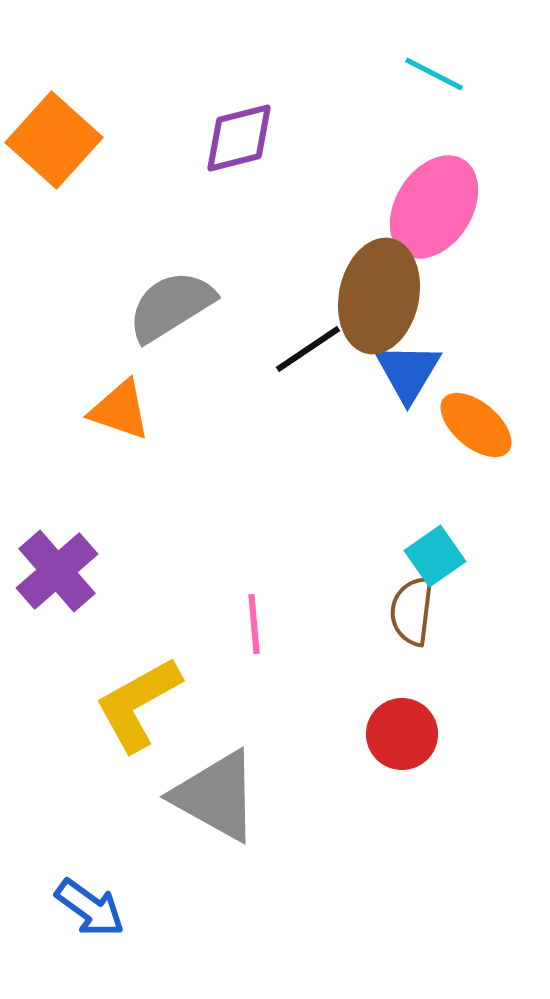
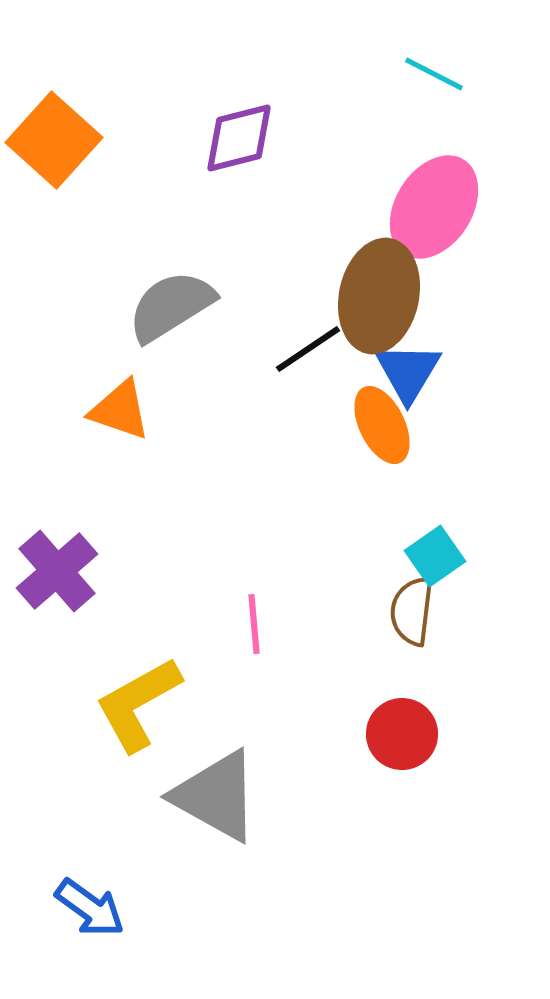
orange ellipse: moved 94 px left; rotated 24 degrees clockwise
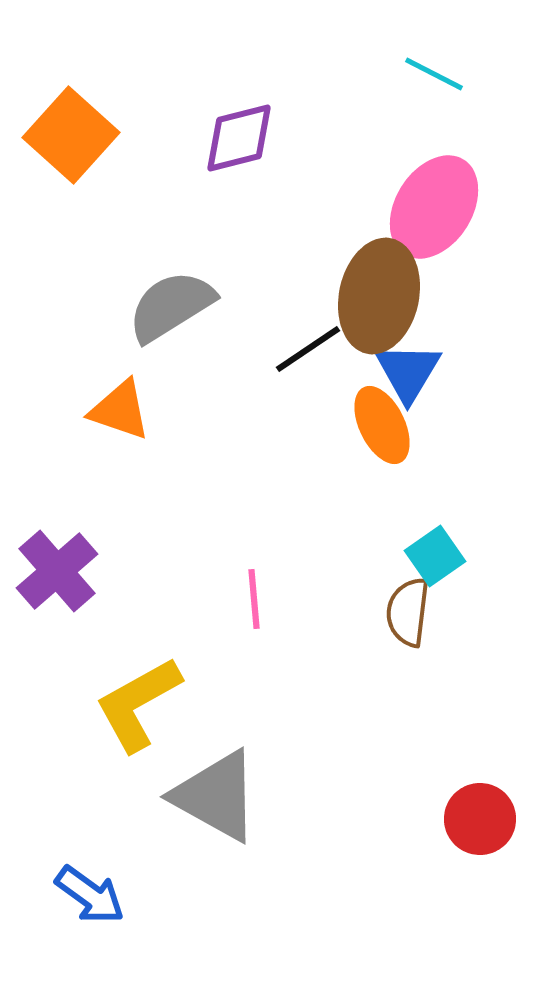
orange square: moved 17 px right, 5 px up
brown semicircle: moved 4 px left, 1 px down
pink line: moved 25 px up
red circle: moved 78 px right, 85 px down
blue arrow: moved 13 px up
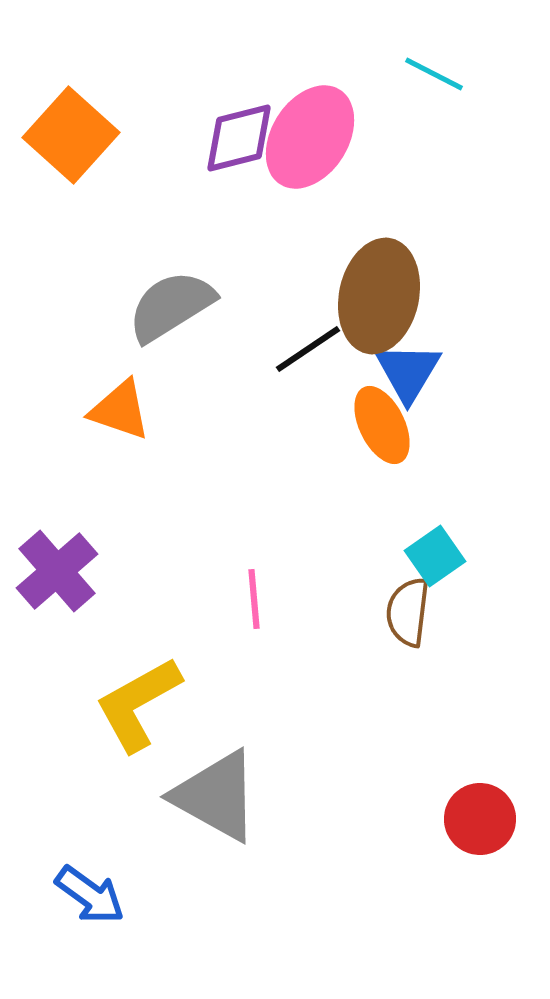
pink ellipse: moved 124 px left, 70 px up
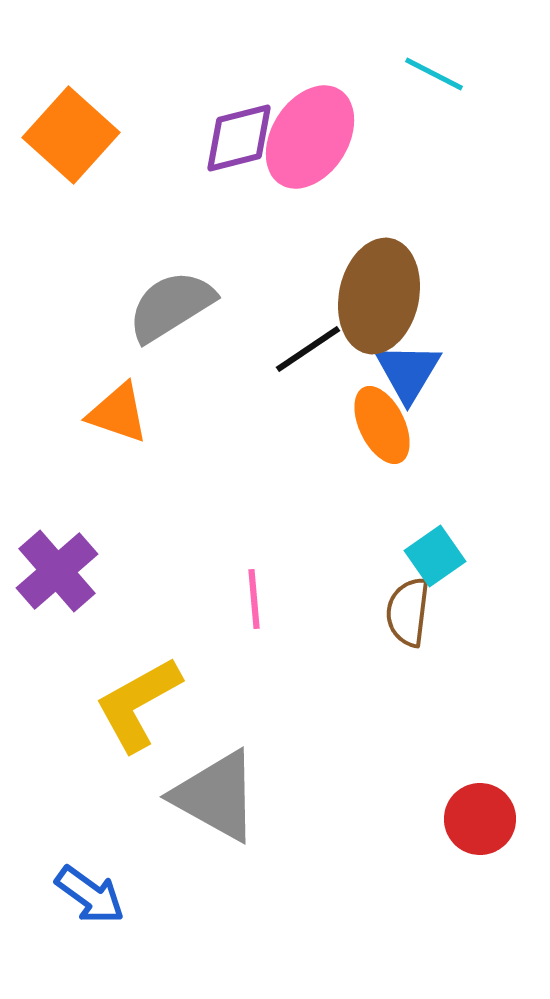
orange triangle: moved 2 px left, 3 px down
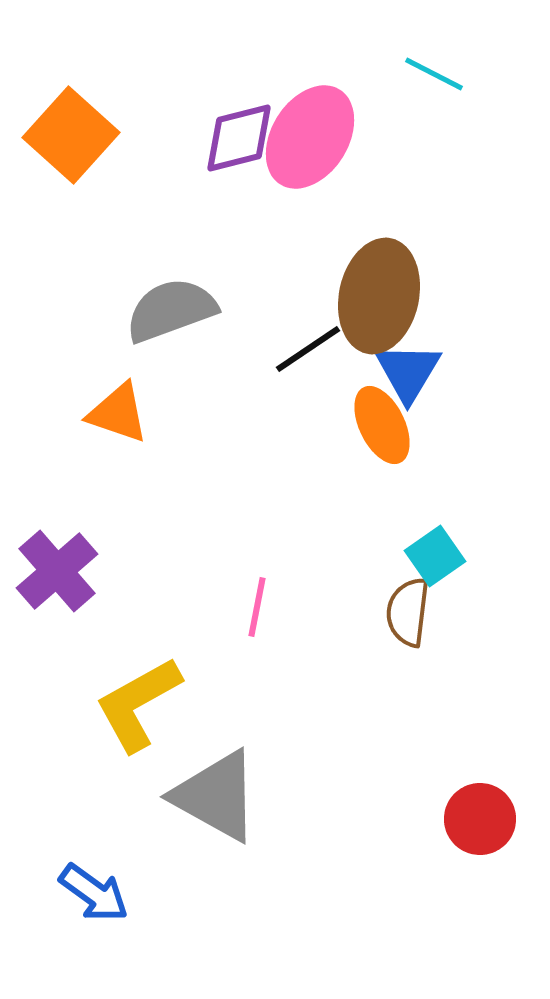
gray semicircle: moved 4 px down; rotated 12 degrees clockwise
pink line: moved 3 px right, 8 px down; rotated 16 degrees clockwise
blue arrow: moved 4 px right, 2 px up
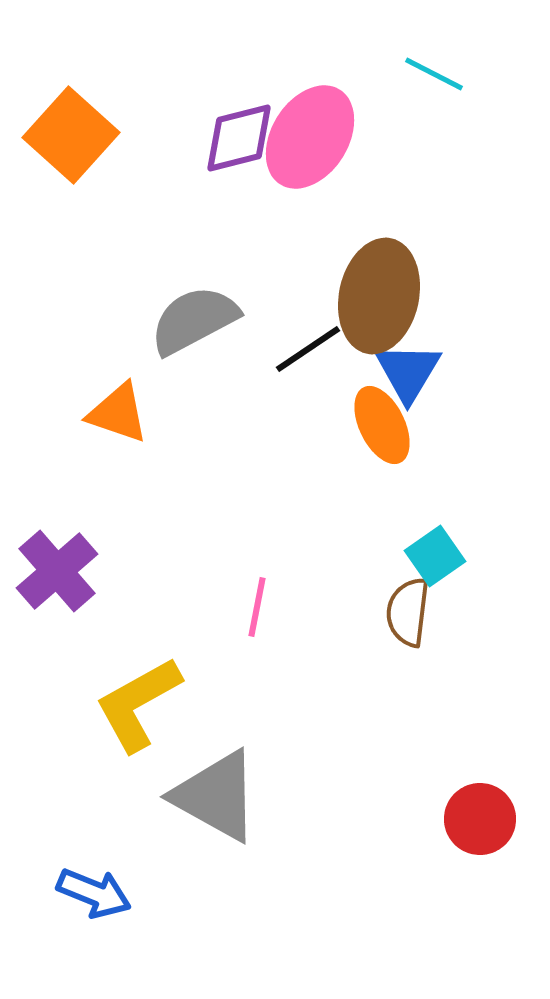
gray semicircle: moved 23 px right, 10 px down; rotated 8 degrees counterclockwise
blue arrow: rotated 14 degrees counterclockwise
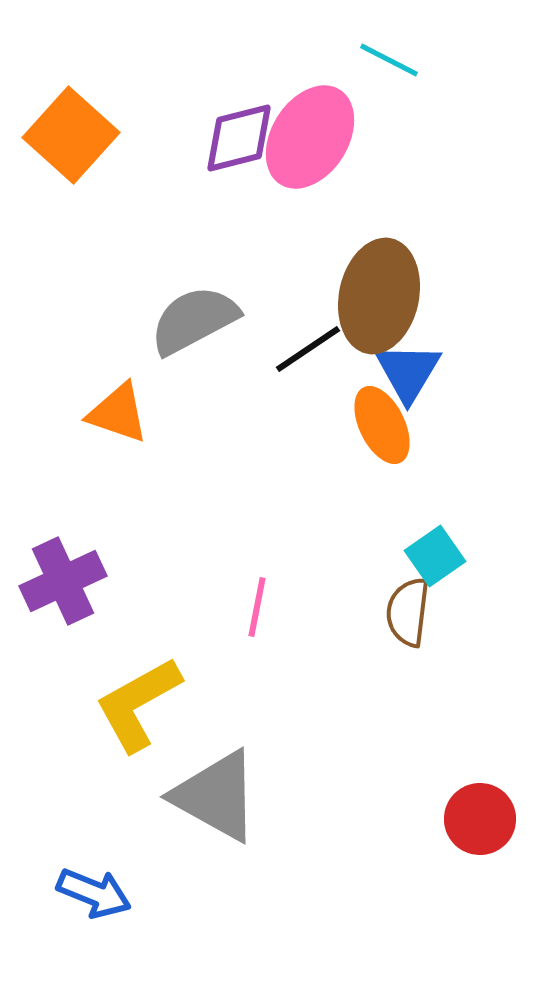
cyan line: moved 45 px left, 14 px up
purple cross: moved 6 px right, 10 px down; rotated 16 degrees clockwise
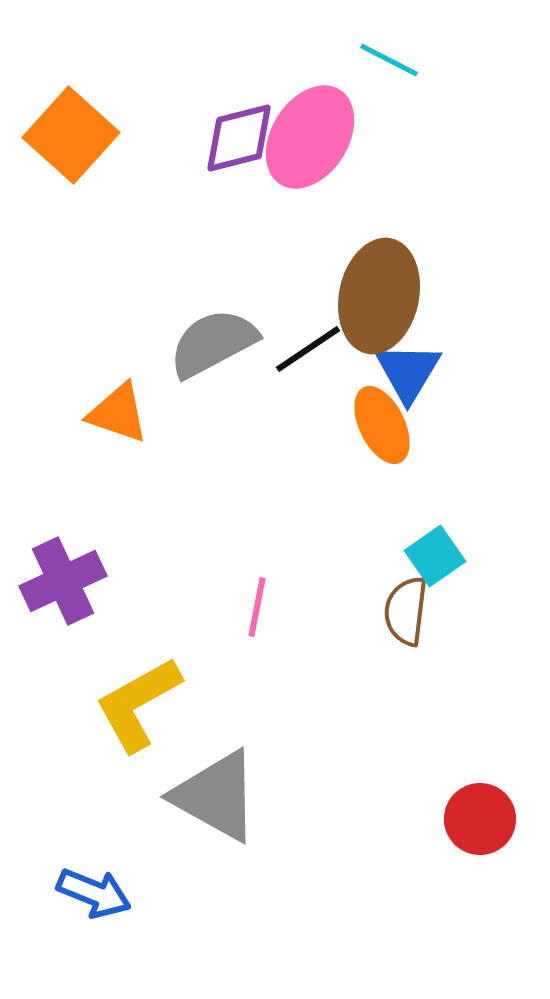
gray semicircle: moved 19 px right, 23 px down
brown semicircle: moved 2 px left, 1 px up
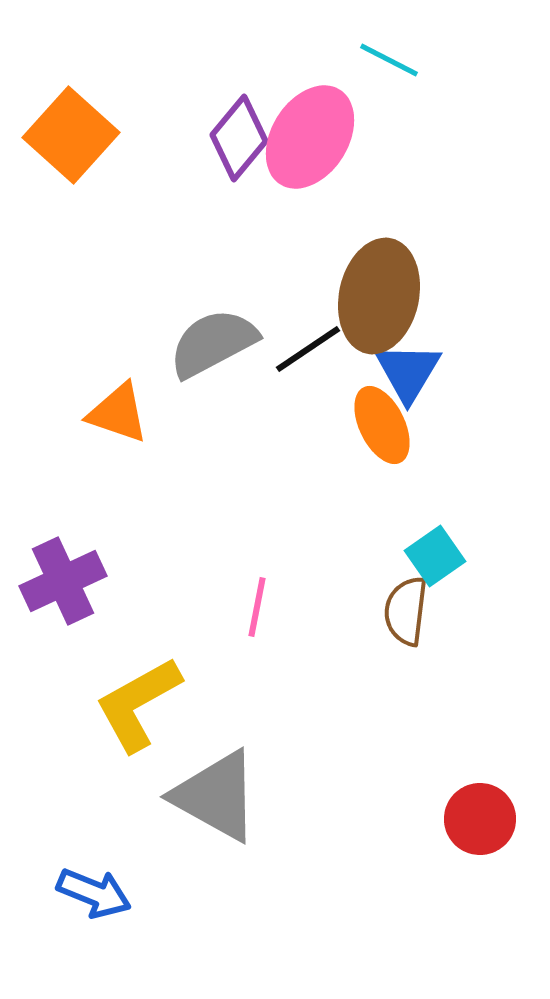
purple diamond: rotated 36 degrees counterclockwise
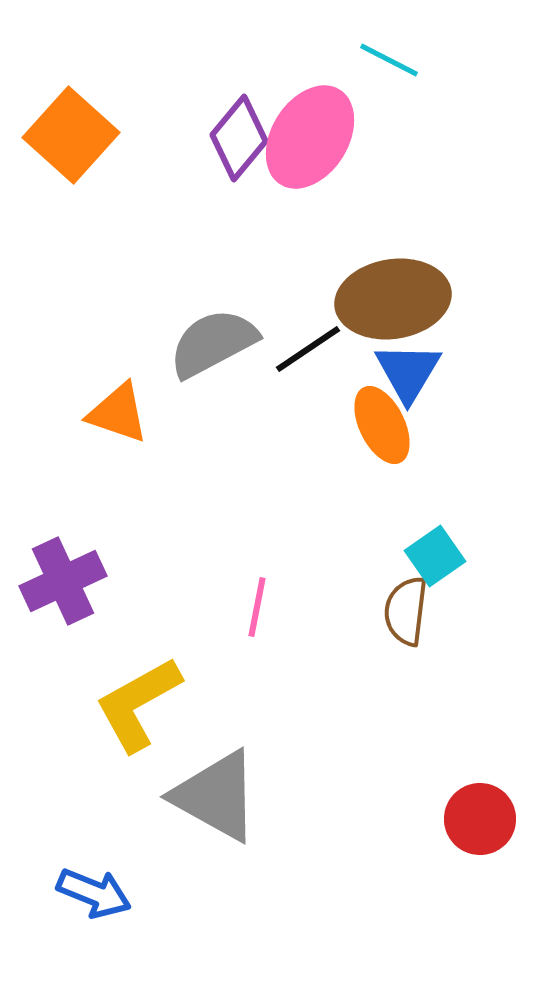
brown ellipse: moved 14 px right, 3 px down; rotated 69 degrees clockwise
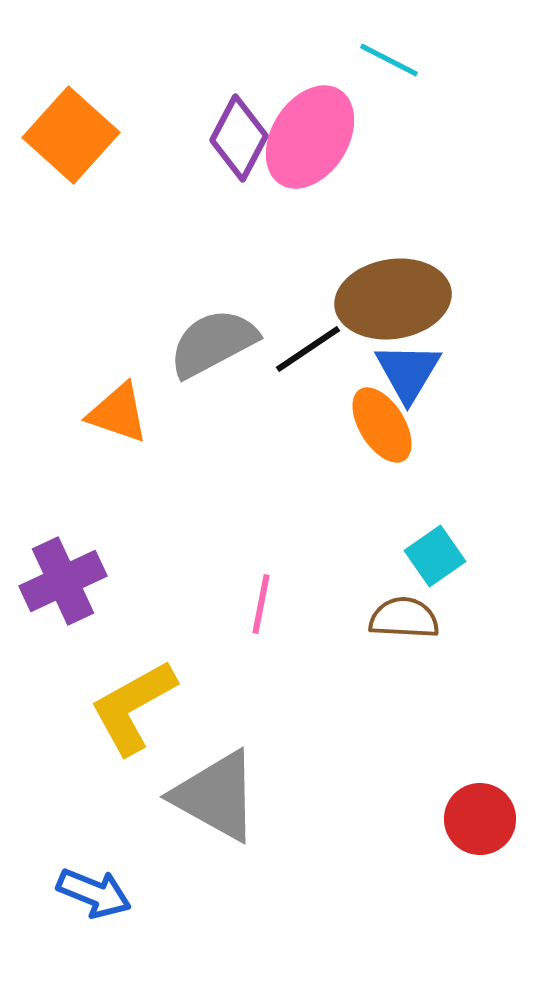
purple diamond: rotated 12 degrees counterclockwise
orange ellipse: rotated 6 degrees counterclockwise
pink line: moved 4 px right, 3 px up
brown semicircle: moved 2 px left, 7 px down; rotated 86 degrees clockwise
yellow L-shape: moved 5 px left, 3 px down
